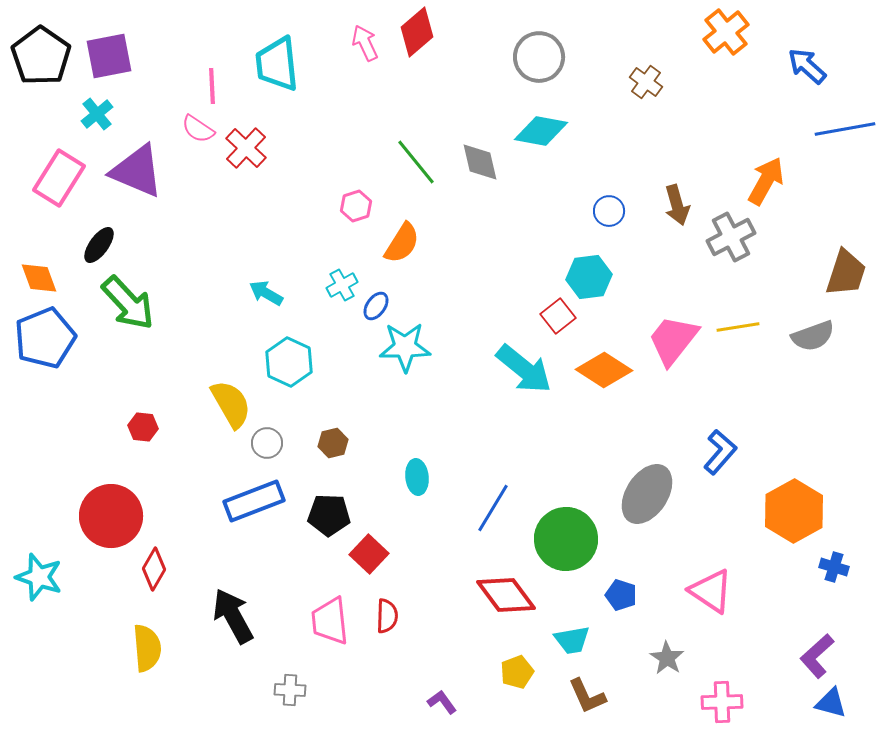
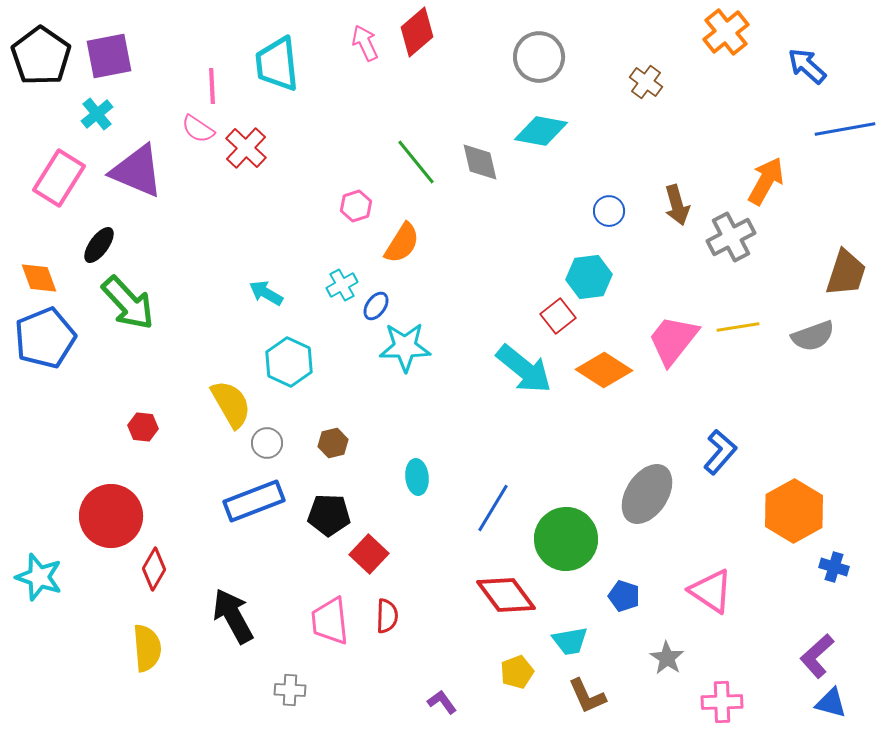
blue pentagon at (621, 595): moved 3 px right, 1 px down
cyan trapezoid at (572, 640): moved 2 px left, 1 px down
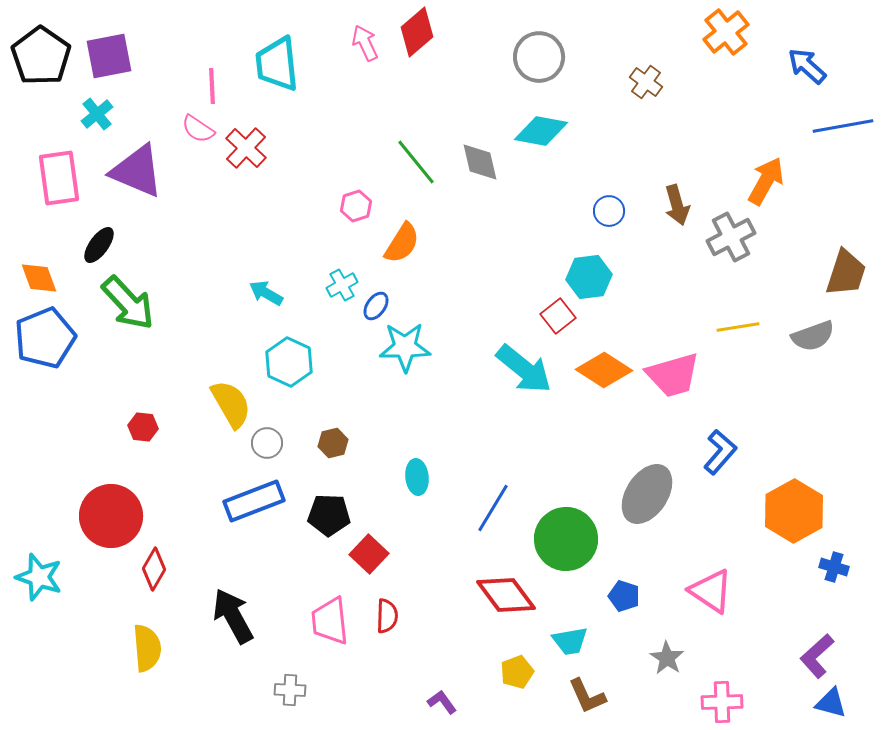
blue line at (845, 129): moved 2 px left, 3 px up
pink rectangle at (59, 178): rotated 40 degrees counterclockwise
pink trapezoid at (673, 340): moved 35 px down; rotated 144 degrees counterclockwise
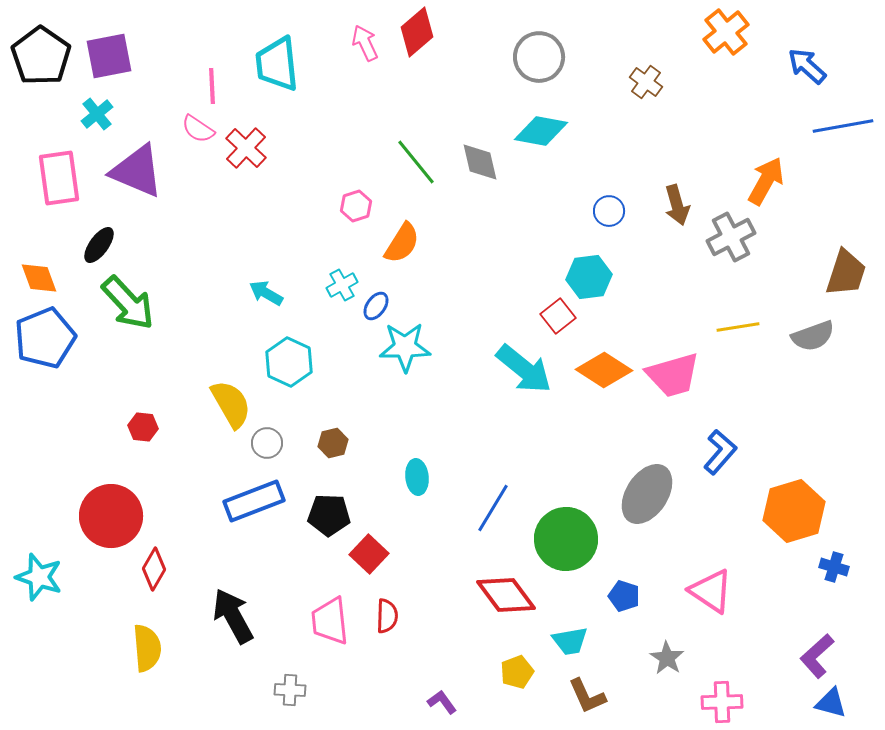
orange hexagon at (794, 511): rotated 12 degrees clockwise
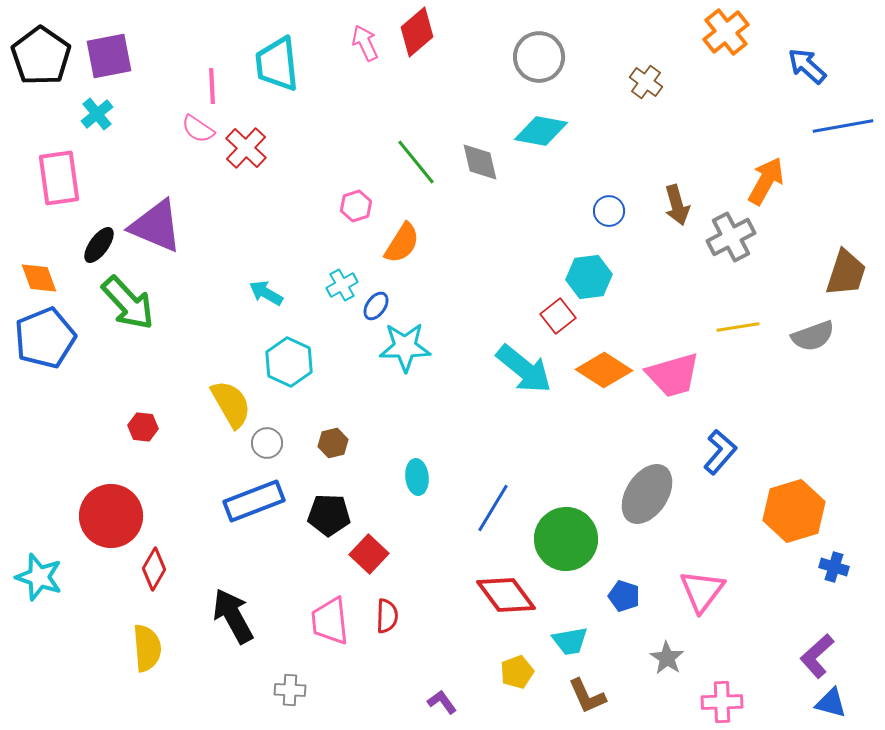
purple triangle at (137, 171): moved 19 px right, 55 px down
pink triangle at (711, 591): moved 9 px left; rotated 33 degrees clockwise
